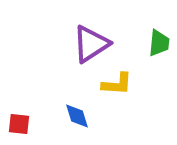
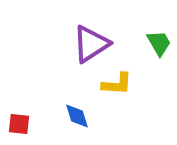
green trapezoid: rotated 36 degrees counterclockwise
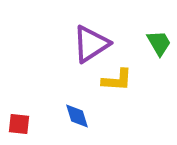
yellow L-shape: moved 4 px up
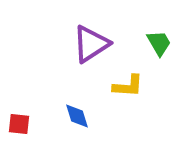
yellow L-shape: moved 11 px right, 6 px down
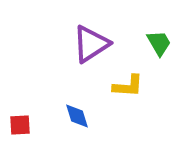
red square: moved 1 px right, 1 px down; rotated 10 degrees counterclockwise
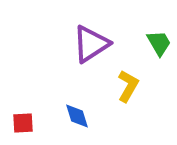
yellow L-shape: rotated 64 degrees counterclockwise
red square: moved 3 px right, 2 px up
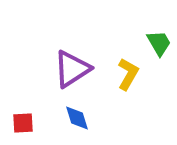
purple triangle: moved 19 px left, 25 px down
yellow L-shape: moved 12 px up
blue diamond: moved 2 px down
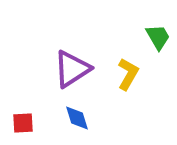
green trapezoid: moved 1 px left, 6 px up
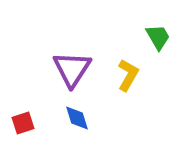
purple triangle: rotated 24 degrees counterclockwise
yellow L-shape: moved 1 px down
red square: rotated 15 degrees counterclockwise
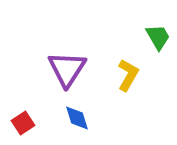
purple triangle: moved 5 px left
red square: rotated 15 degrees counterclockwise
